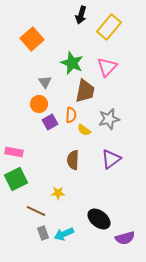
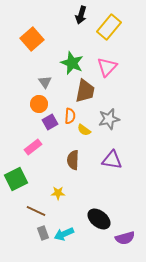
orange semicircle: moved 1 px left, 1 px down
pink rectangle: moved 19 px right, 5 px up; rotated 48 degrees counterclockwise
purple triangle: moved 1 px right, 1 px down; rotated 45 degrees clockwise
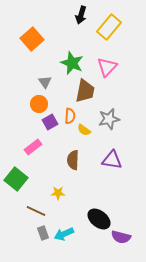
green square: rotated 25 degrees counterclockwise
purple semicircle: moved 4 px left, 1 px up; rotated 30 degrees clockwise
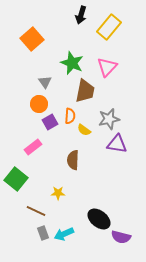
purple triangle: moved 5 px right, 16 px up
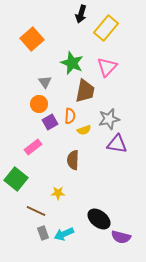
black arrow: moved 1 px up
yellow rectangle: moved 3 px left, 1 px down
yellow semicircle: rotated 56 degrees counterclockwise
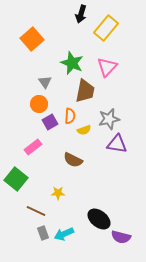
brown semicircle: rotated 66 degrees counterclockwise
